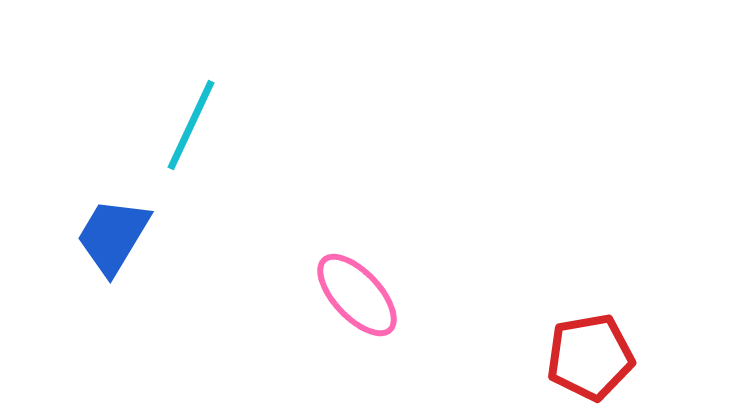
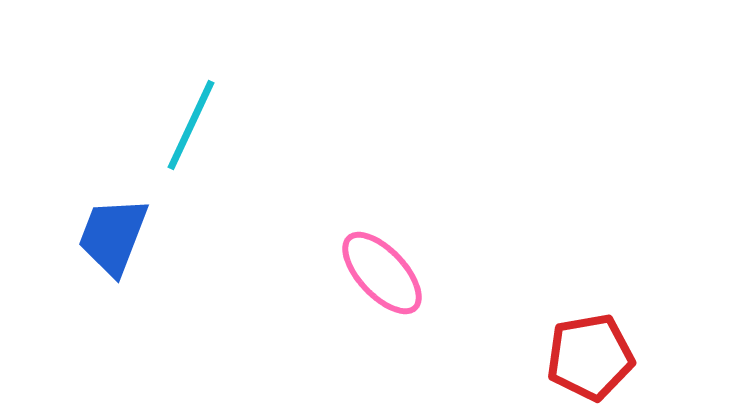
blue trapezoid: rotated 10 degrees counterclockwise
pink ellipse: moved 25 px right, 22 px up
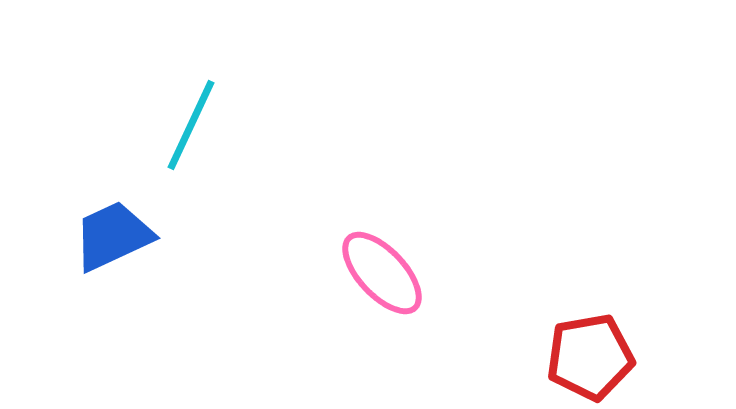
blue trapezoid: rotated 44 degrees clockwise
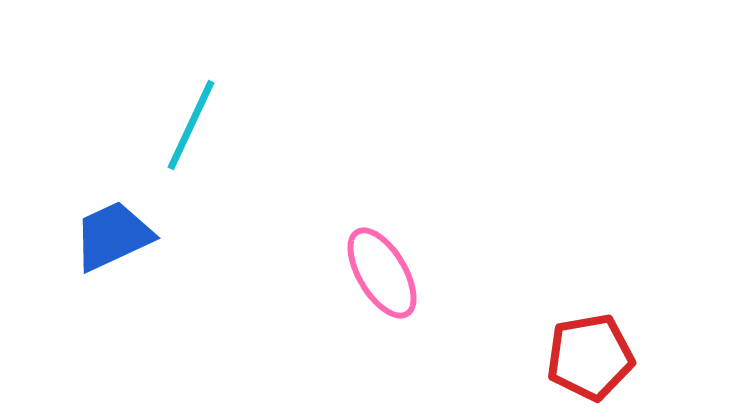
pink ellipse: rotated 12 degrees clockwise
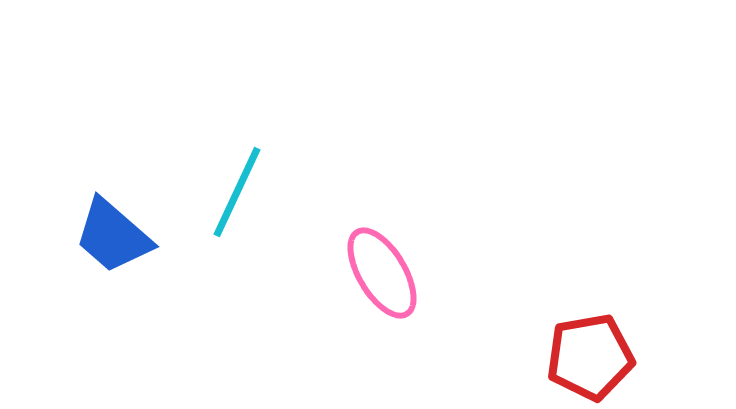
cyan line: moved 46 px right, 67 px down
blue trapezoid: rotated 114 degrees counterclockwise
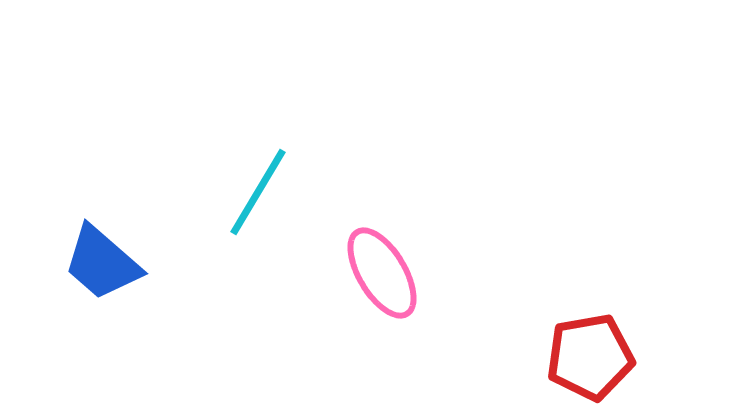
cyan line: moved 21 px right; rotated 6 degrees clockwise
blue trapezoid: moved 11 px left, 27 px down
